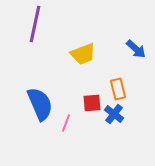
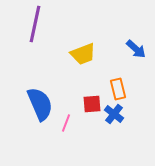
red square: moved 1 px down
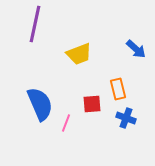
yellow trapezoid: moved 4 px left
blue cross: moved 12 px right, 4 px down; rotated 18 degrees counterclockwise
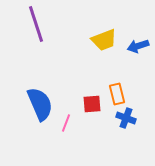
purple line: moved 1 px right; rotated 30 degrees counterclockwise
blue arrow: moved 2 px right, 3 px up; rotated 120 degrees clockwise
yellow trapezoid: moved 25 px right, 14 px up
orange rectangle: moved 1 px left, 5 px down
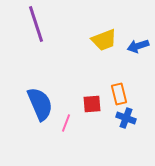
orange rectangle: moved 2 px right
